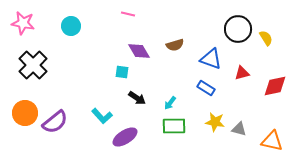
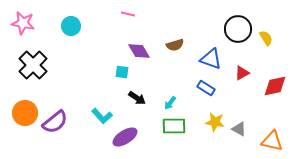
red triangle: rotated 14 degrees counterclockwise
gray triangle: rotated 14 degrees clockwise
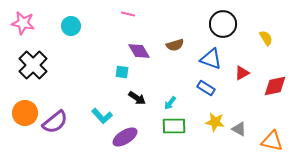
black circle: moved 15 px left, 5 px up
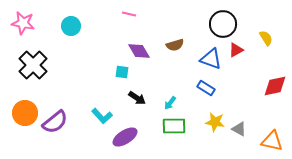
pink line: moved 1 px right
red triangle: moved 6 px left, 23 px up
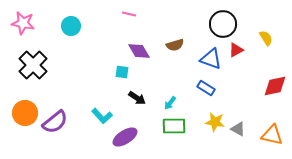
gray triangle: moved 1 px left
orange triangle: moved 6 px up
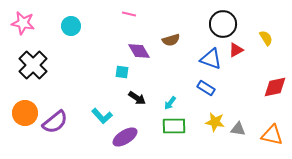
brown semicircle: moved 4 px left, 5 px up
red diamond: moved 1 px down
gray triangle: rotated 21 degrees counterclockwise
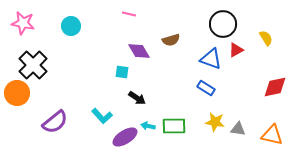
cyan arrow: moved 22 px left, 23 px down; rotated 64 degrees clockwise
orange circle: moved 8 px left, 20 px up
